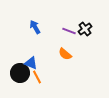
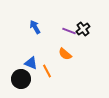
black cross: moved 2 px left
black circle: moved 1 px right, 6 px down
orange line: moved 10 px right, 6 px up
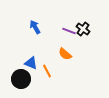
black cross: rotated 16 degrees counterclockwise
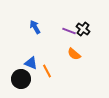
orange semicircle: moved 9 px right
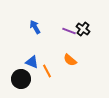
orange semicircle: moved 4 px left, 6 px down
blue triangle: moved 1 px right, 1 px up
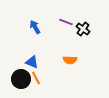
purple line: moved 3 px left, 9 px up
orange semicircle: rotated 40 degrees counterclockwise
orange line: moved 11 px left, 7 px down
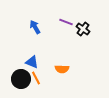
orange semicircle: moved 8 px left, 9 px down
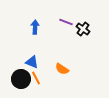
blue arrow: rotated 32 degrees clockwise
orange semicircle: rotated 32 degrees clockwise
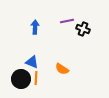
purple line: moved 1 px right, 1 px up; rotated 32 degrees counterclockwise
black cross: rotated 16 degrees counterclockwise
orange line: rotated 32 degrees clockwise
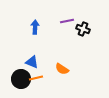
orange line: rotated 72 degrees clockwise
